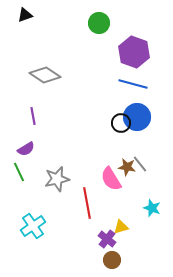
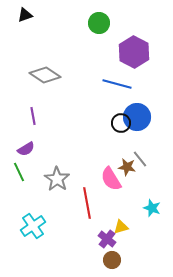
purple hexagon: rotated 8 degrees clockwise
blue line: moved 16 px left
gray line: moved 5 px up
gray star: rotated 25 degrees counterclockwise
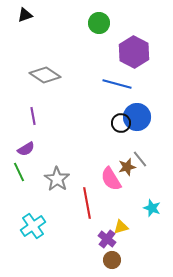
brown star: rotated 24 degrees counterclockwise
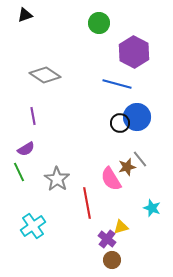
black circle: moved 1 px left
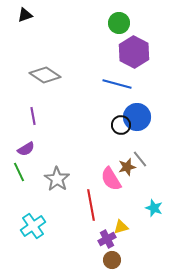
green circle: moved 20 px right
black circle: moved 1 px right, 2 px down
red line: moved 4 px right, 2 px down
cyan star: moved 2 px right
purple cross: rotated 24 degrees clockwise
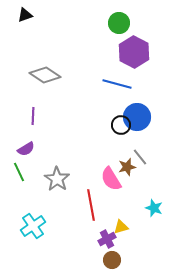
purple line: rotated 12 degrees clockwise
gray line: moved 2 px up
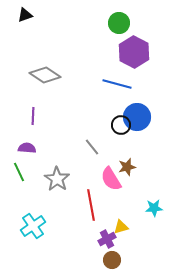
purple semicircle: moved 1 px right, 1 px up; rotated 144 degrees counterclockwise
gray line: moved 48 px left, 10 px up
cyan star: rotated 24 degrees counterclockwise
